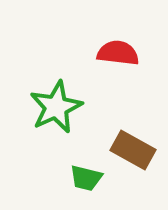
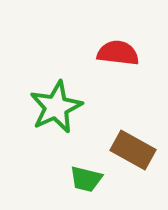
green trapezoid: moved 1 px down
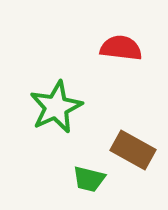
red semicircle: moved 3 px right, 5 px up
green trapezoid: moved 3 px right
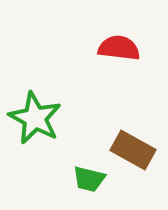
red semicircle: moved 2 px left
green star: moved 21 px left, 11 px down; rotated 20 degrees counterclockwise
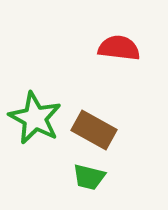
brown rectangle: moved 39 px left, 20 px up
green trapezoid: moved 2 px up
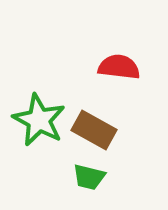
red semicircle: moved 19 px down
green star: moved 4 px right, 2 px down
